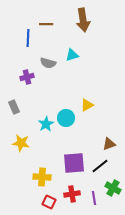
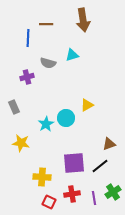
green cross: moved 4 px down; rotated 28 degrees clockwise
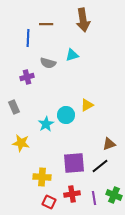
cyan circle: moved 3 px up
green cross: moved 1 px right, 3 px down; rotated 35 degrees counterclockwise
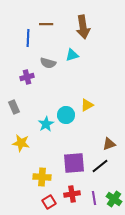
brown arrow: moved 7 px down
green cross: moved 4 px down; rotated 14 degrees clockwise
red square: rotated 32 degrees clockwise
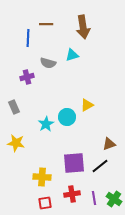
cyan circle: moved 1 px right, 2 px down
yellow star: moved 5 px left
red square: moved 4 px left, 1 px down; rotated 24 degrees clockwise
